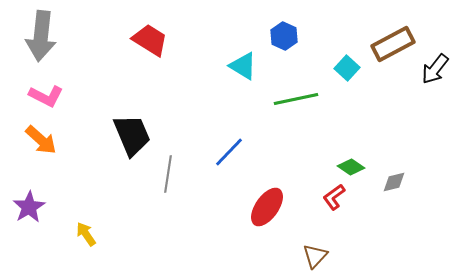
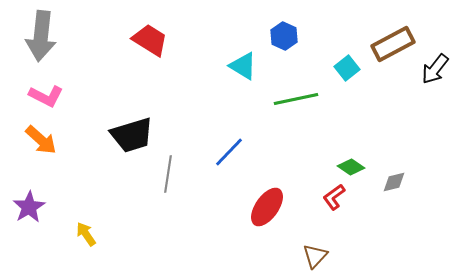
cyan square: rotated 10 degrees clockwise
black trapezoid: rotated 96 degrees clockwise
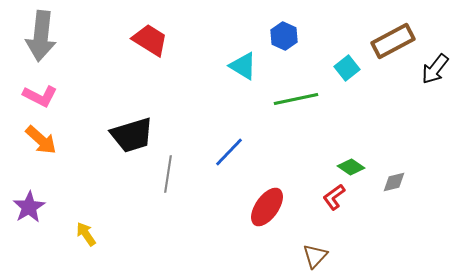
brown rectangle: moved 3 px up
pink L-shape: moved 6 px left
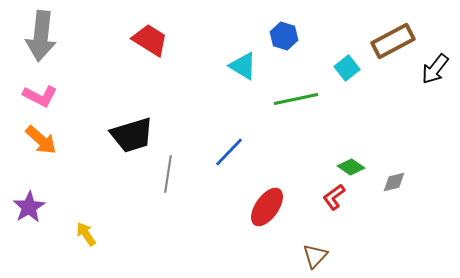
blue hexagon: rotated 8 degrees counterclockwise
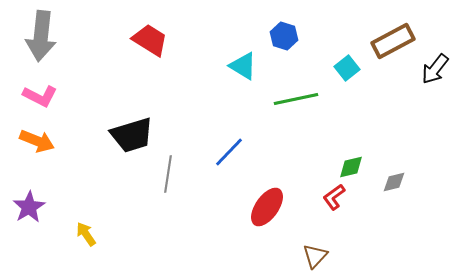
orange arrow: moved 4 px left, 1 px down; rotated 20 degrees counterclockwise
green diamond: rotated 48 degrees counterclockwise
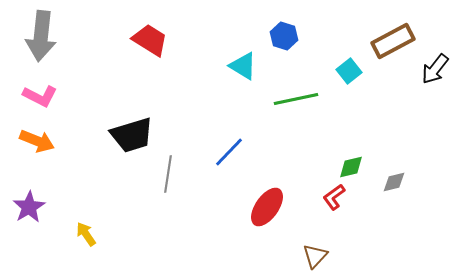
cyan square: moved 2 px right, 3 px down
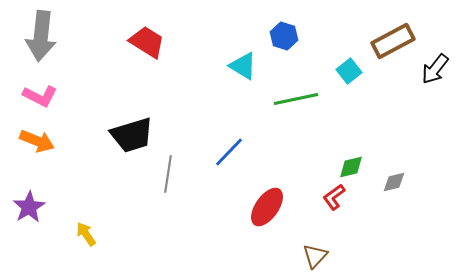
red trapezoid: moved 3 px left, 2 px down
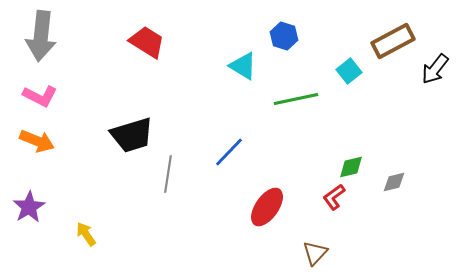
brown triangle: moved 3 px up
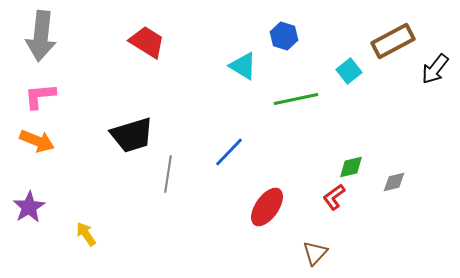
pink L-shape: rotated 148 degrees clockwise
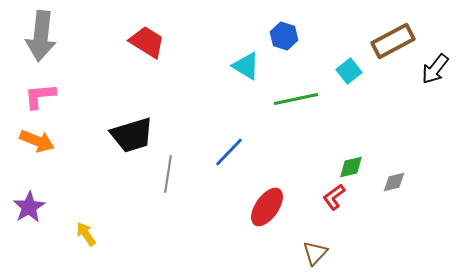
cyan triangle: moved 3 px right
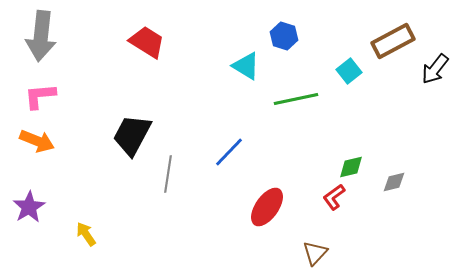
black trapezoid: rotated 135 degrees clockwise
